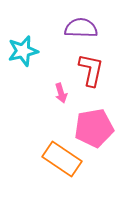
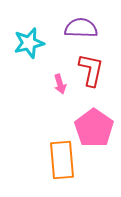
cyan star: moved 6 px right, 8 px up
pink arrow: moved 1 px left, 9 px up
pink pentagon: rotated 27 degrees counterclockwise
orange rectangle: moved 1 px down; rotated 51 degrees clockwise
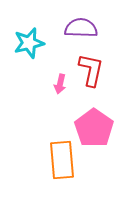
pink arrow: rotated 30 degrees clockwise
